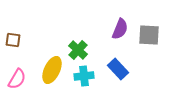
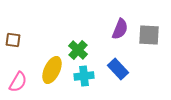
pink semicircle: moved 1 px right, 3 px down
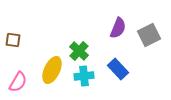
purple semicircle: moved 2 px left, 1 px up
gray square: rotated 30 degrees counterclockwise
green cross: moved 1 px right, 1 px down
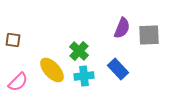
purple semicircle: moved 4 px right
gray square: rotated 25 degrees clockwise
yellow ellipse: rotated 68 degrees counterclockwise
pink semicircle: rotated 15 degrees clockwise
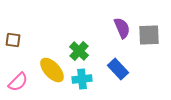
purple semicircle: rotated 45 degrees counterclockwise
cyan cross: moved 2 px left, 3 px down
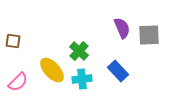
brown square: moved 1 px down
blue rectangle: moved 2 px down
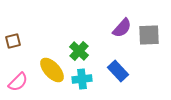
purple semicircle: rotated 65 degrees clockwise
brown square: rotated 21 degrees counterclockwise
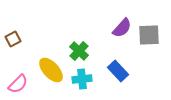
brown square: moved 2 px up; rotated 14 degrees counterclockwise
yellow ellipse: moved 1 px left
pink semicircle: moved 2 px down
